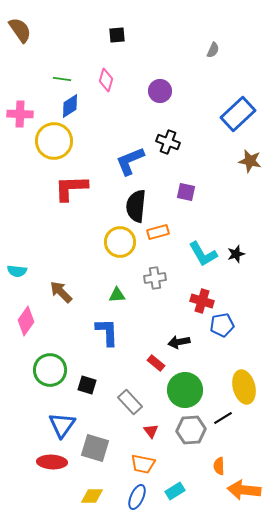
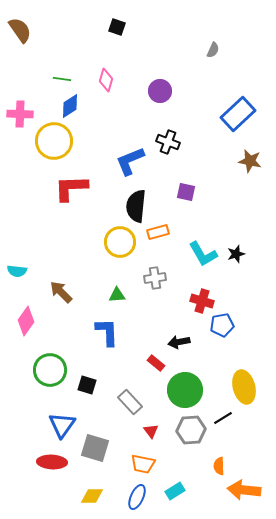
black square at (117, 35): moved 8 px up; rotated 24 degrees clockwise
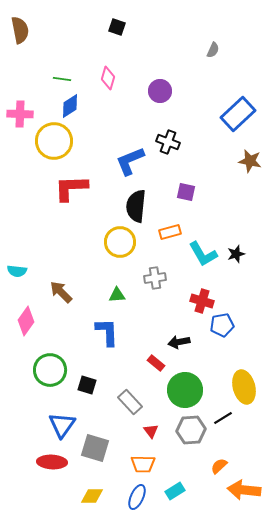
brown semicircle at (20, 30): rotated 24 degrees clockwise
pink diamond at (106, 80): moved 2 px right, 2 px up
orange rectangle at (158, 232): moved 12 px right
orange trapezoid at (143, 464): rotated 10 degrees counterclockwise
orange semicircle at (219, 466): rotated 48 degrees clockwise
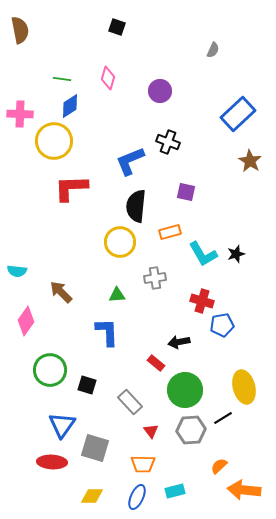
brown star at (250, 161): rotated 20 degrees clockwise
cyan rectangle at (175, 491): rotated 18 degrees clockwise
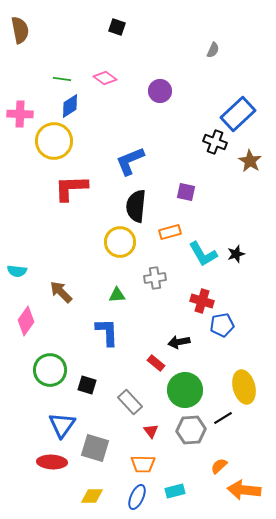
pink diamond at (108, 78): moved 3 px left; rotated 70 degrees counterclockwise
black cross at (168, 142): moved 47 px right
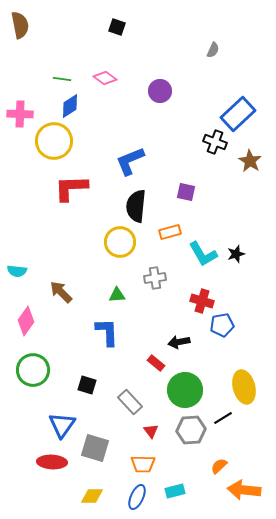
brown semicircle at (20, 30): moved 5 px up
green circle at (50, 370): moved 17 px left
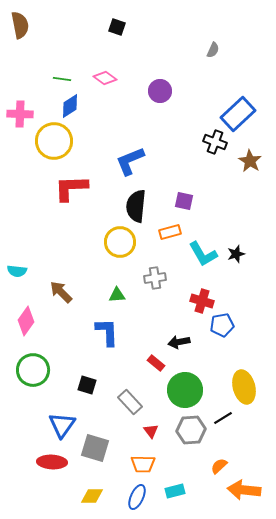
purple square at (186, 192): moved 2 px left, 9 px down
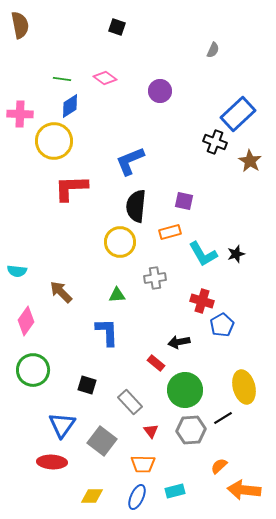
blue pentagon at (222, 325): rotated 20 degrees counterclockwise
gray square at (95, 448): moved 7 px right, 7 px up; rotated 20 degrees clockwise
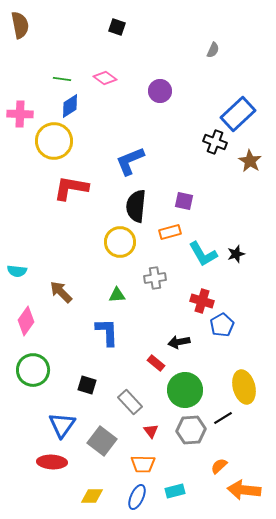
red L-shape at (71, 188): rotated 12 degrees clockwise
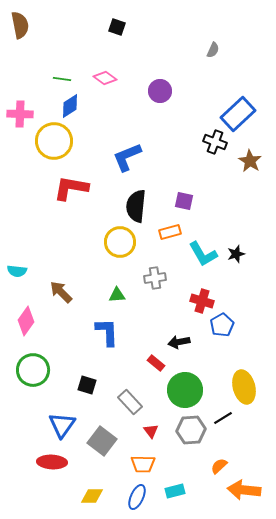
blue L-shape at (130, 161): moved 3 px left, 4 px up
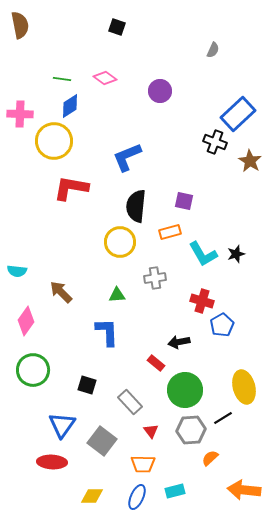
orange semicircle at (219, 466): moved 9 px left, 8 px up
